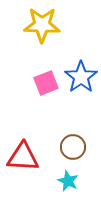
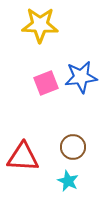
yellow star: moved 2 px left
blue star: rotated 28 degrees clockwise
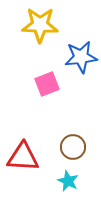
blue star: moved 20 px up
pink square: moved 1 px right, 1 px down
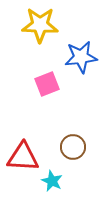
cyan star: moved 16 px left
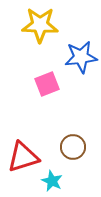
red triangle: rotated 20 degrees counterclockwise
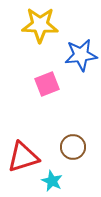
blue star: moved 2 px up
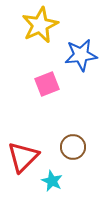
yellow star: rotated 27 degrees counterclockwise
red triangle: rotated 28 degrees counterclockwise
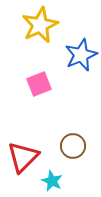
blue star: rotated 16 degrees counterclockwise
pink square: moved 8 px left
brown circle: moved 1 px up
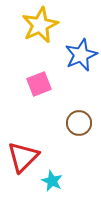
brown circle: moved 6 px right, 23 px up
